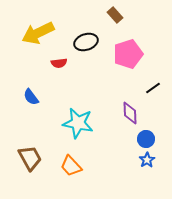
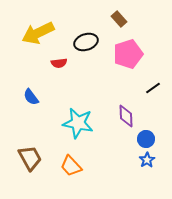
brown rectangle: moved 4 px right, 4 px down
purple diamond: moved 4 px left, 3 px down
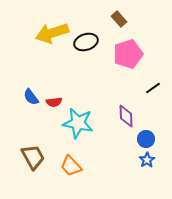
yellow arrow: moved 14 px right; rotated 8 degrees clockwise
red semicircle: moved 5 px left, 39 px down
brown trapezoid: moved 3 px right, 1 px up
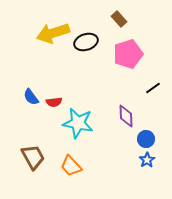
yellow arrow: moved 1 px right
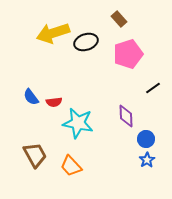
brown trapezoid: moved 2 px right, 2 px up
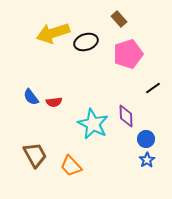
cyan star: moved 15 px right, 1 px down; rotated 16 degrees clockwise
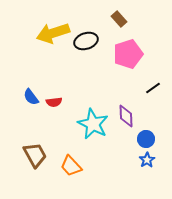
black ellipse: moved 1 px up
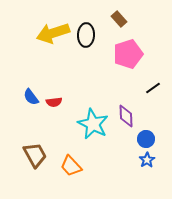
black ellipse: moved 6 px up; rotated 70 degrees counterclockwise
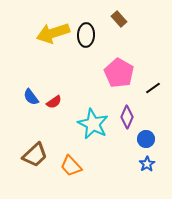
pink pentagon: moved 9 px left, 19 px down; rotated 24 degrees counterclockwise
red semicircle: rotated 28 degrees counterclockwise
purple diamond: moved 1 px right, 1 px down; rotated 25 degrees clockwise
brown trapezoid: rotated 76 degrees clockwise
blue star: moved 4 px down
